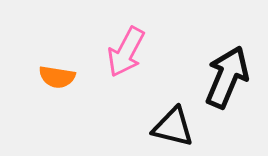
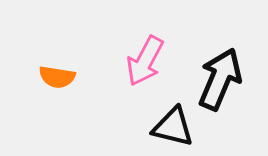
pink arrow: moved 19 px right, 9 px down
black arrow: moved 7 px left, 2 px down
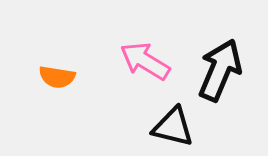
pink arrow: rotated 93 degrees clockwise
black arrow: moved 9 px up
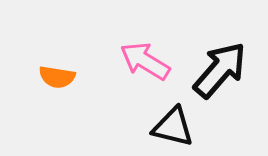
black arrow: rotated 18 degrees clockwise
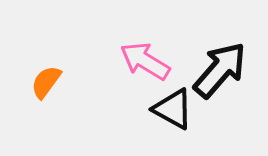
orange semicircle: moved 11 px left, 5 px down; rotated 117 degrees clockwise
black triangle: moved 18 px up; rotated 15 degrees clockwise
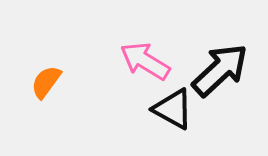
black arrow: rotated 6 degrees clockwise
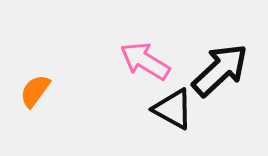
orange semicircle: moved 11 px left, 9 px down
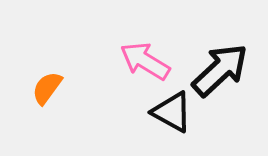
orange semicircle: moved 12 px right, 3 px up
black triangle: moved 1 px left, 3 px down
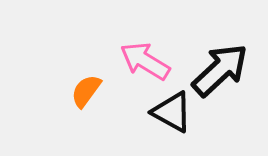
orange semicircle: moved 39 px right, 3 px down
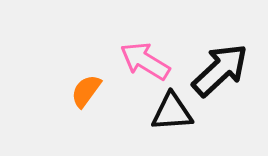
black triangle: rotated 33 degrees counterclockwise
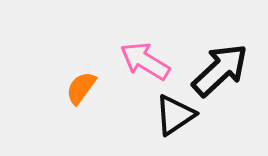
orange semicircle: moved 5 px left, 3 px up
black triangle: moved 3 px right, 3 px down; rotated 30 degrees counterclockwise
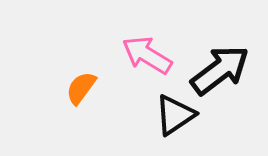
pink arrow: moved 2 px right, 6 px up
black arrow: rotated 6 degrees clockwise
